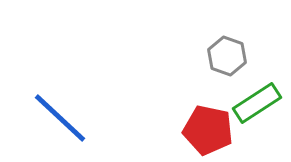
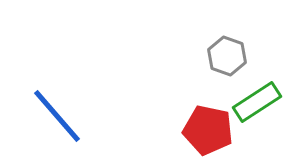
green rectangle: moved 1 px up
blue line: moved 3 px left, 2 px up; rotated 6 degrees clockwise
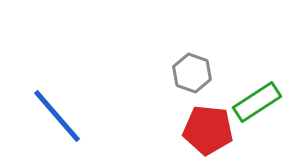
gray hexagon: moved 35 px left, 17 px down
red pentagon: rotated 6 degrees counterclockwise
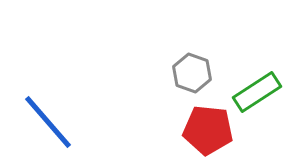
green rectangle: moved 10 px up
blue line: moved 9 px left, 6 px down
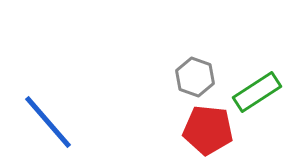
gray hexagon: moved 3 px right, 4 px down
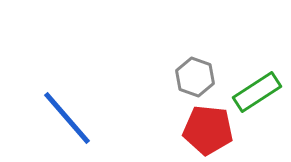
blue line: moved 19 px right, 4 px up
